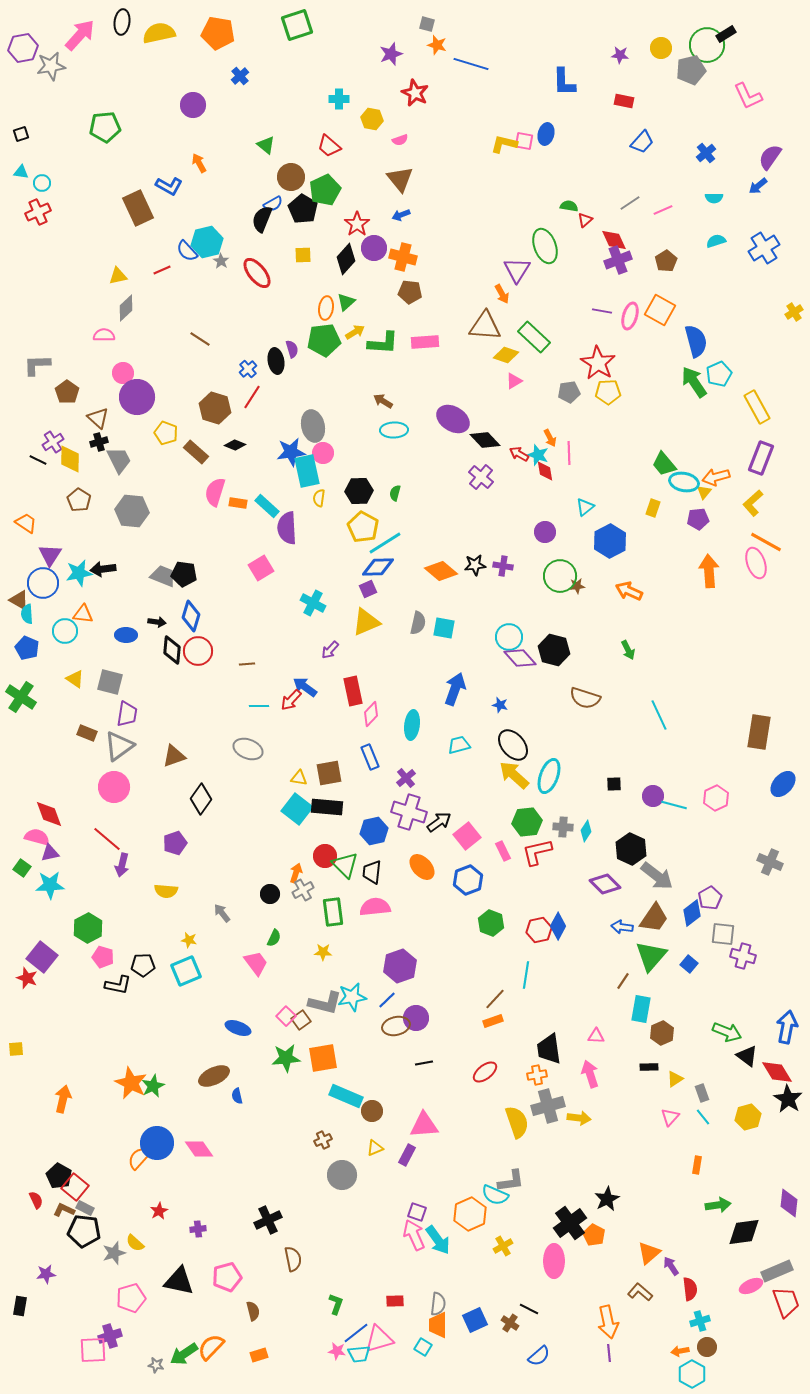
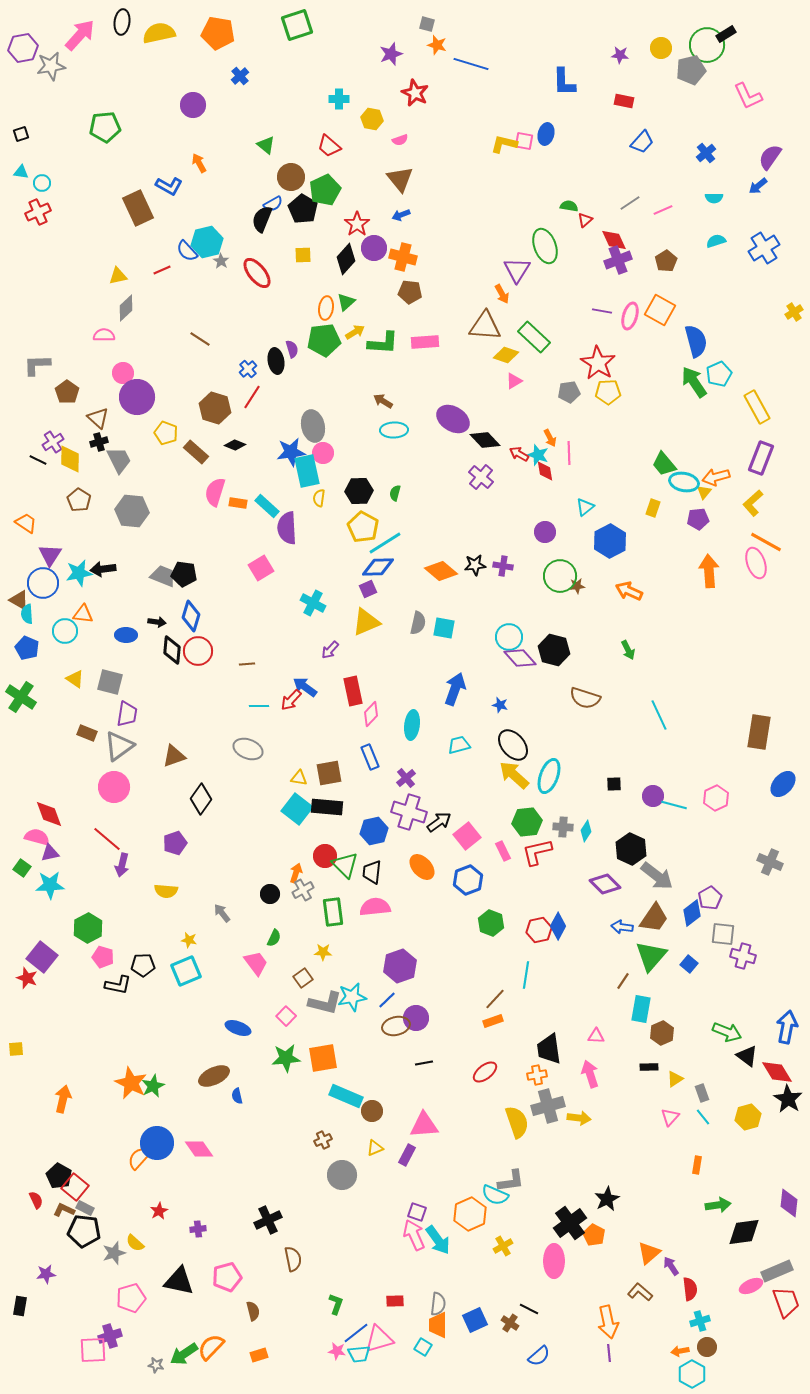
brown square at (301, 1020): moved 2 px right, 42 px up
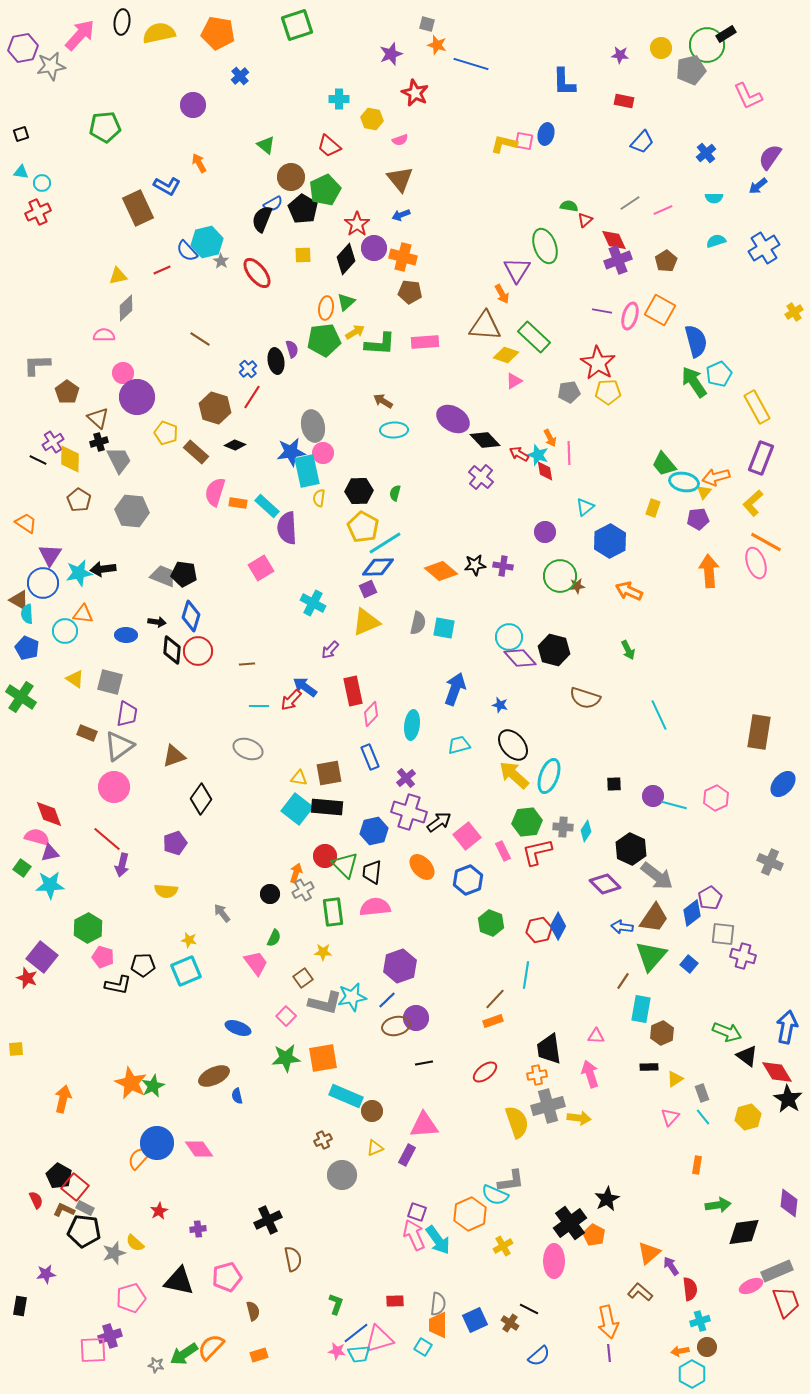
blue L-shape at (169, 186): moved 2 px left
green L-shape at (383, 343): moved 3 px left, 1 px down
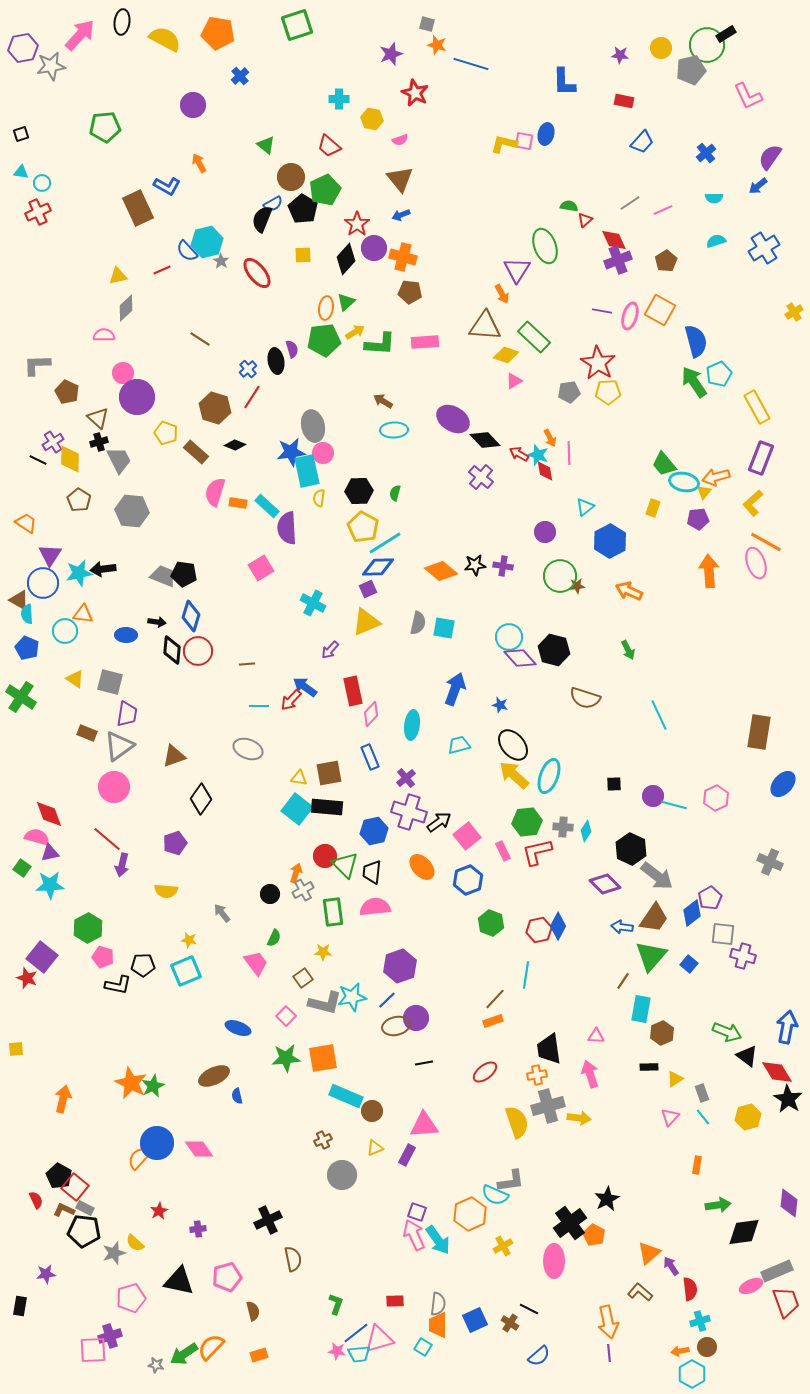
yellow semicircle at (159, 33): moved 6 px right, 6 px down; rotated 40 degrees clockwise
brown pentagon at (67, 392): rotated 10 degrees counterclockwise
